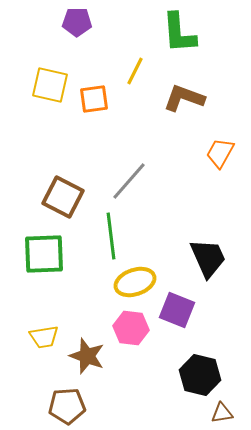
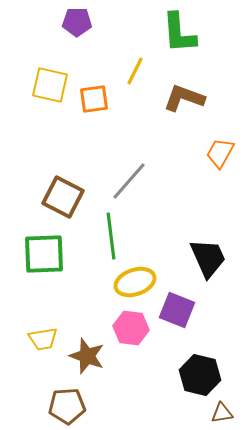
yellow trapezoid: moved 1 px left, 2 px down
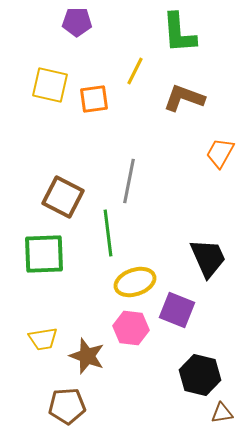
gray line: rotated 30 degrees counterclockwise
green line: moved 3 px left, 3 px up
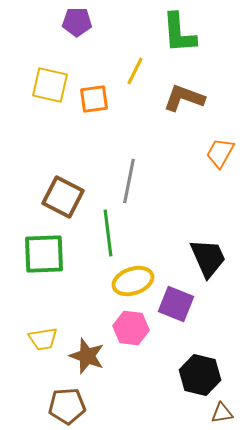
yellow ellipse: moved 2 px left, 1 px up
purple square: moved 1 px left, 6 px up
